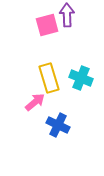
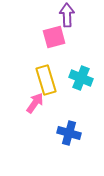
pink square: moved 7 px right, 12 px down
yellow rectangle: moved 3 px left, 2 px down
pink arrow: moved 1 px down; rotated 15 degrees counterclockwise
blue cross: moved 11 px right, 8 px down; rotated 10 degrees counterclockwise
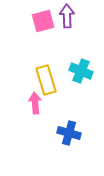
purple arrow: moved 1 px down
pink square: moved 11 px left, 16 px up
cyan cross: moved 7 px up
pink arrow: rotated 40 degrees counterclockwise
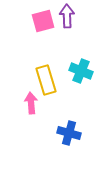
pink arrow: moved 4 px left
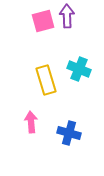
cyan cross: moved 2 px left, 2 px up
pink arrow: moved 19 px down
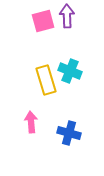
cyan cross: moved 9 px left, 2 px down
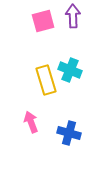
purple arrow: moved 6 px right
cyan cross: moved 1 px up
pink arrow: rotated 15 degrees counterclockwise
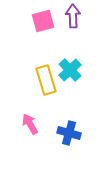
cyan cross: rotated 25 degrees clockwise
pink arrow: moved 1 px left, 2 px down; rotated 10 degrees counterclockwise
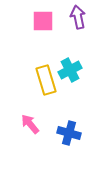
purple arrow: moved 5 px right, 1 px down; rotated 10 degrees counterclockwise
pink square: rotated 15 degrees clockwise
cyan cross: rotated 15 degrees clockwise
pink arrow: rotated 10 degrees counterclockwise
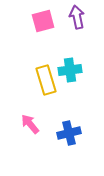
purple arrow: moved 1 px left
pink square: rotated 15 degrees counterclockwise
cyan cross: rotated 20 degrees clockwise
blue cross: rotated 30 degrees counterclockwise
